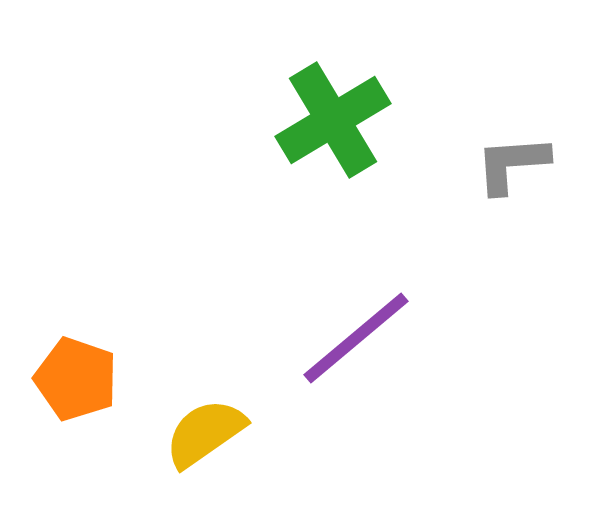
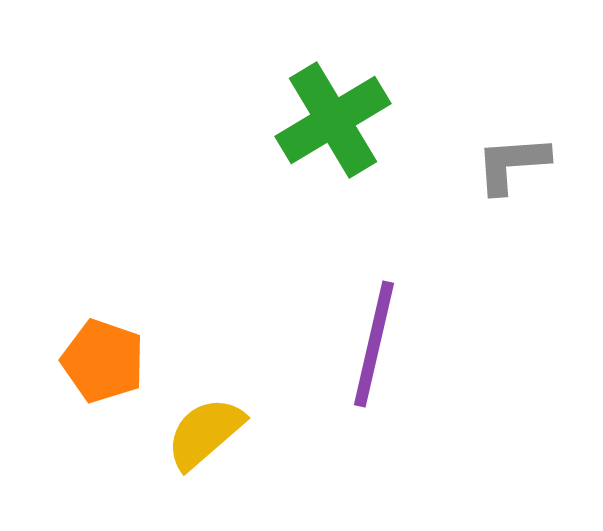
purple line: moved 18 px right, 6 px down; rotated 37 degrees counterclockwise
orange pentagon: moved 27 px right, 18 px up
yellow semicircle: rotated 6 degrees counterclockwise
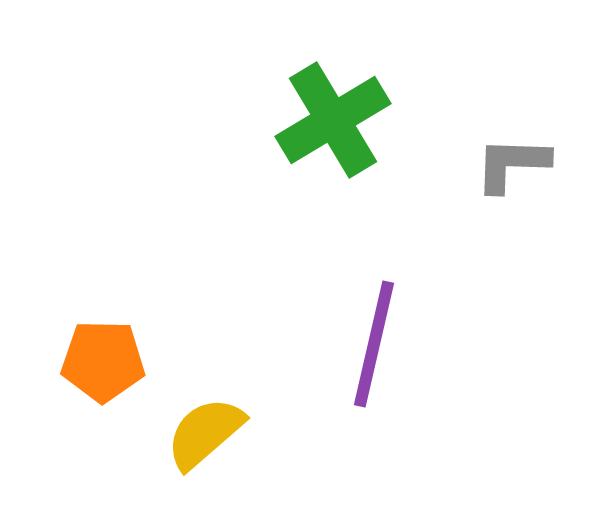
gray L-shape: rotated 6 degrees clockwise
orange pentagon: rotated 18 degrees counterclockwise
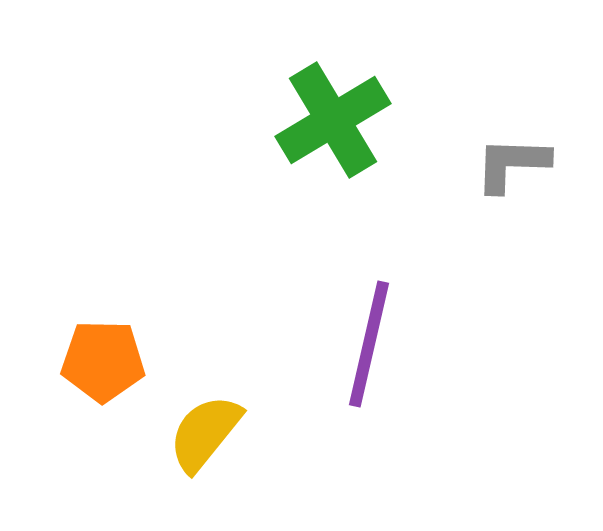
purple line: moved 5 px left
yellow semicircle: rotated 10 degrees counterclockwise
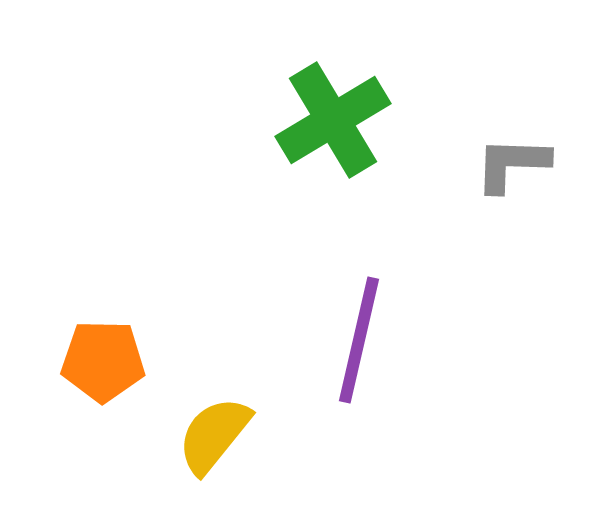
purple line: moved 10 px left, 4 px up
yellow semicircle: moved 9 px right, 2 px down
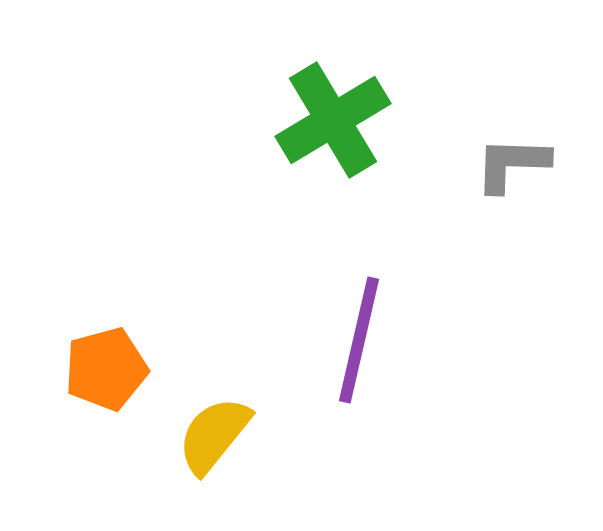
orange pentagon: moved 3 px right, 8 px down; rotated 16 degrees counterclockwise
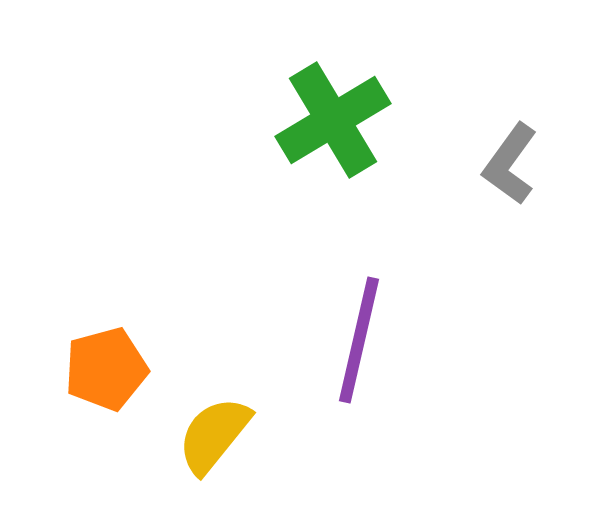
gray L-shape: moved 2 px left; rotated 56 degrees counterclockwise
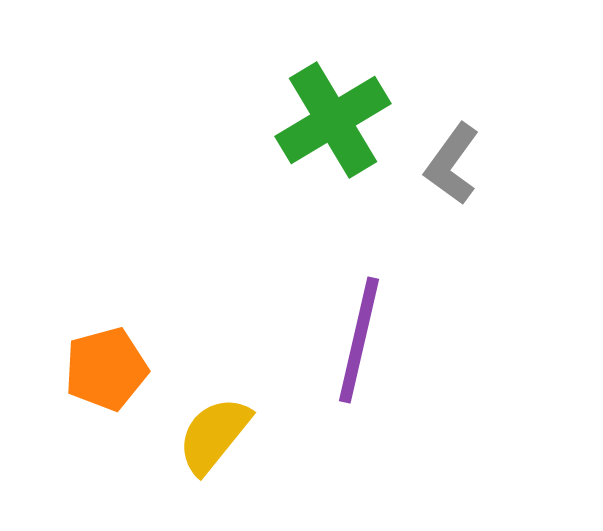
gray L-shape: moved 58 px left
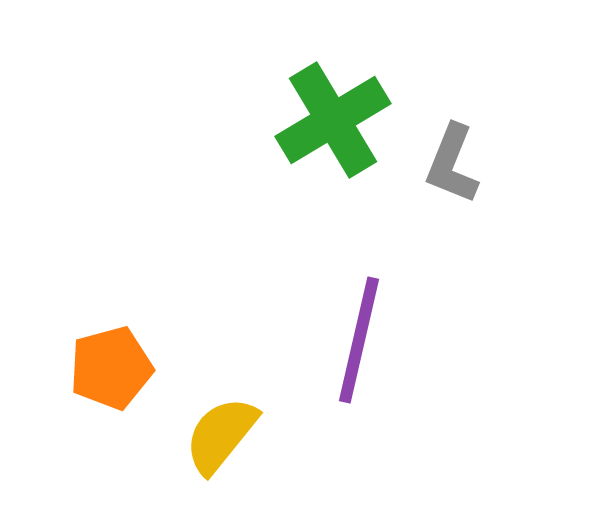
gray L-shape: rotated 14 degrees counterclockwise
orange pentagon: moved 5 px right, 1 px up
yellow semicircle: moved 7 px right
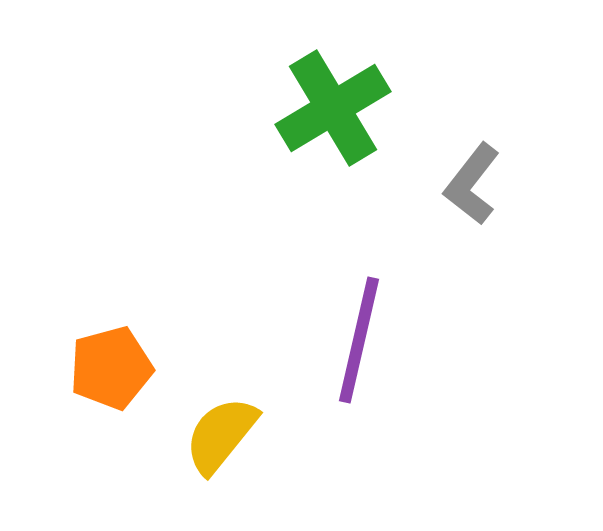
green cross: moved 12 px up
gray L-shape: moved 20 px right, 20 px down; rotated 16 degrees clockwise
